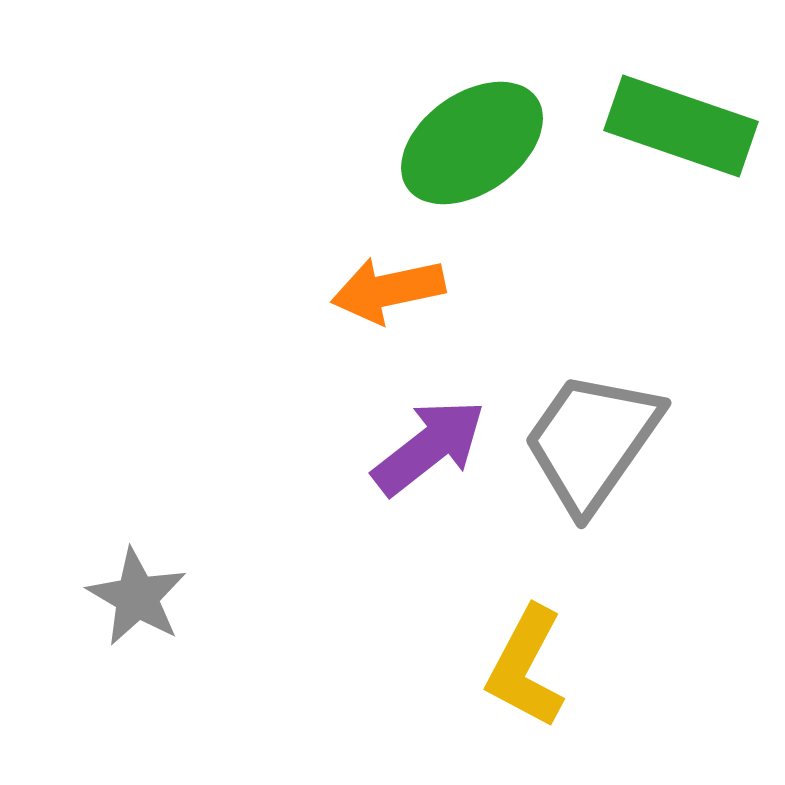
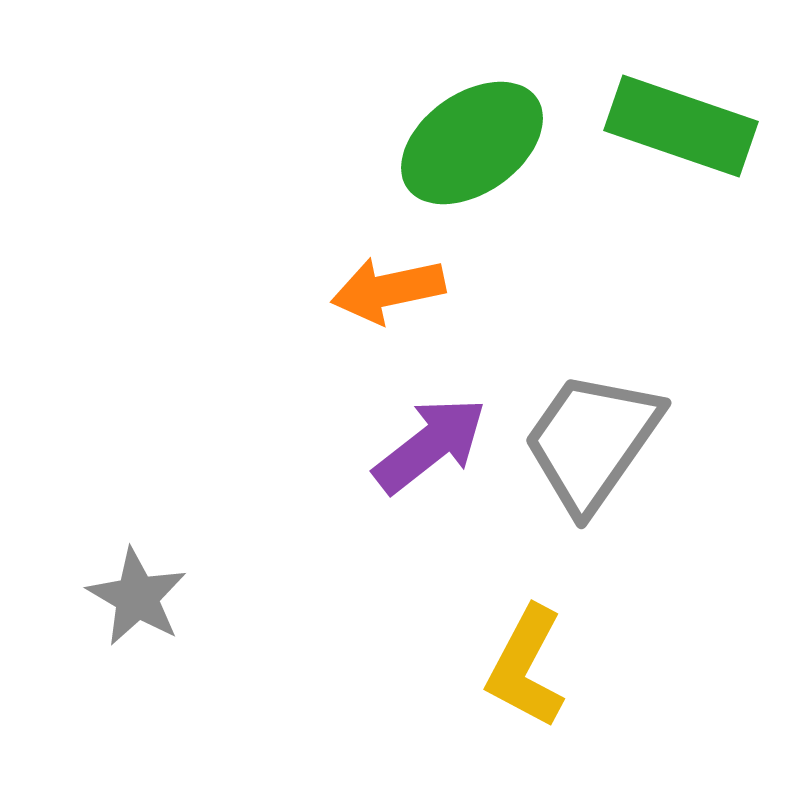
purple arrow: moved 1 px right, 2 px up
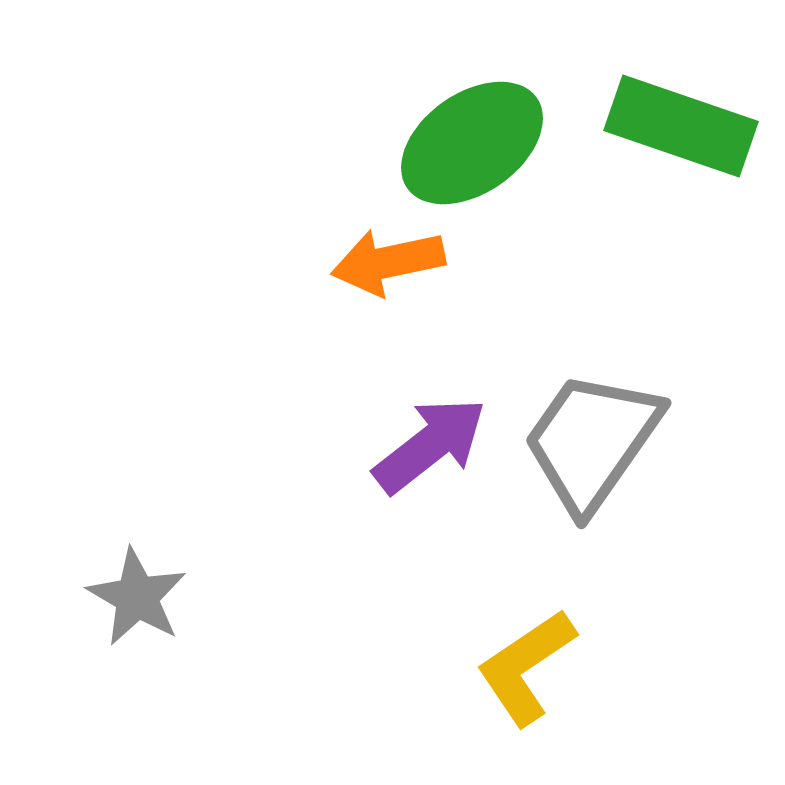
orange arrow: moved 28 px up
yellow L-shape: rotated 28 degrees clockwise
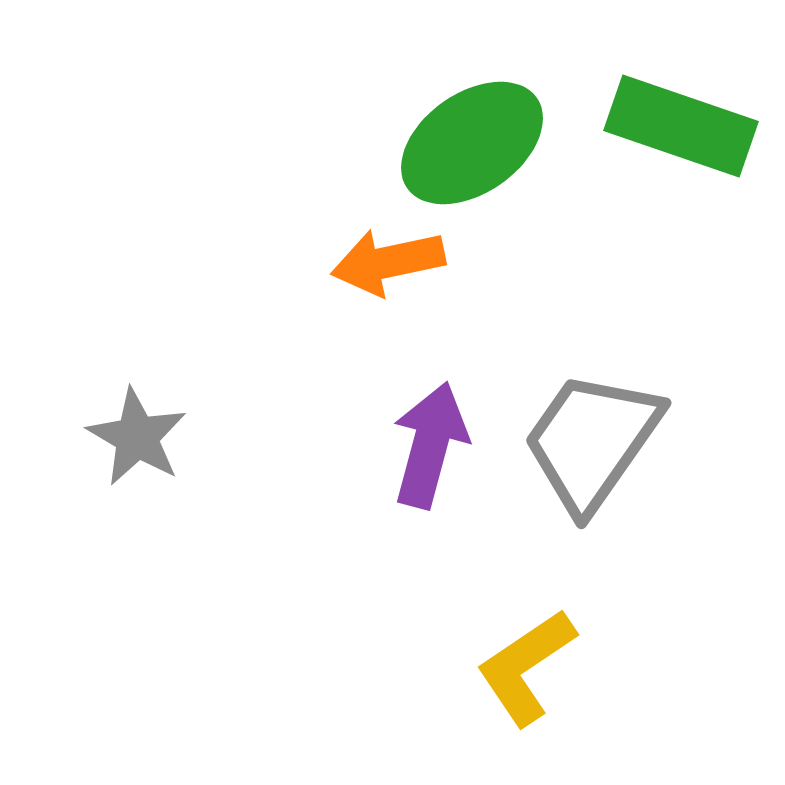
purple arrow: rotated 37 degrees counterclockwise
gray star: moved 160 px up
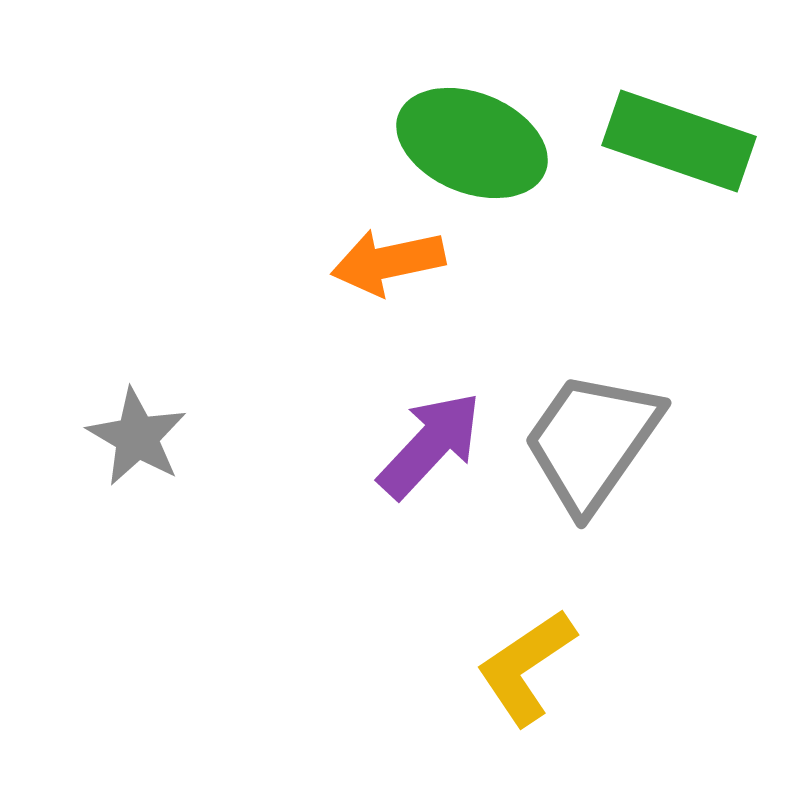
green rectangle: moved 2 px left, 15 px down
green ellipse: rotated 57 degrees clockwise
purple arrow: rotated 28 degrees clockwise
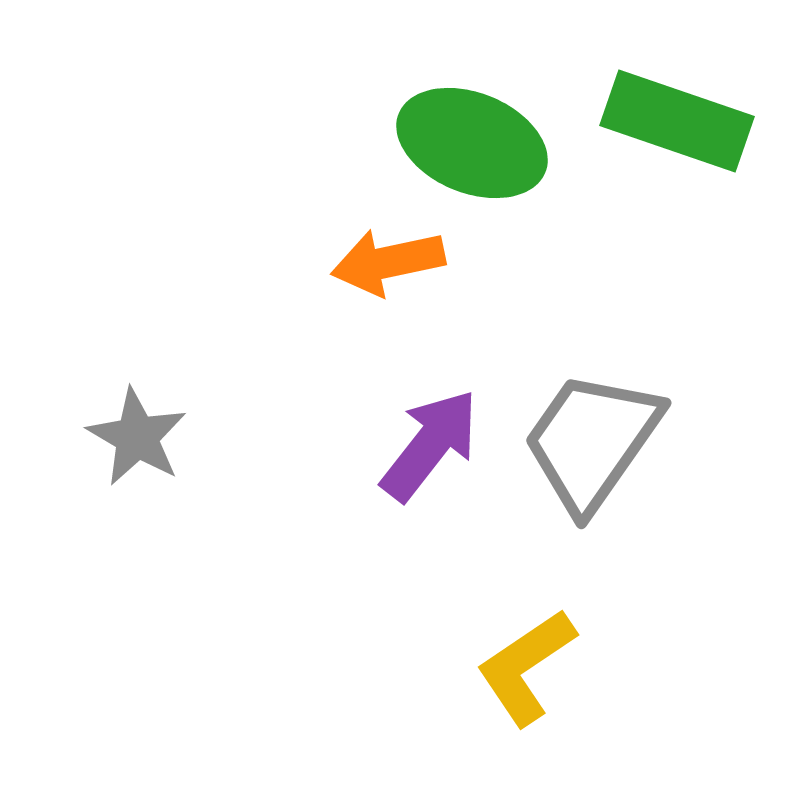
green rectangle: moved 2 px left, 20 px up
purple arrow: rotated 5 degrees counterclockwise
